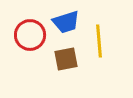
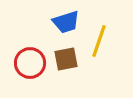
red circle: moved 28 px down
yellow line: rotated 24 degrees clockwise
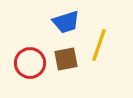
yellow line: moved 4 px down
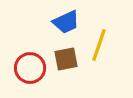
blue trapezoid: rotated 8 degrees counterclockwise
red circle: moved 5 px down
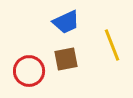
yellow line: moved 13 px right; rotated 40 degrees counterclockwise
red circle: moved 1 px left, 3 px down
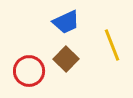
brown square: rotated 35 degrees counterclockwise
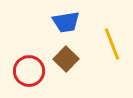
blue trapezoid: rotated 16 degrees clockwise
yellow line: moved 1 px up
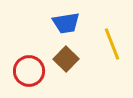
blue trapezoid: moved 1 px down
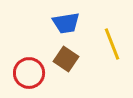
brown square: rotated 10 degrees counterclockwise
red circle: moved 2 px down
